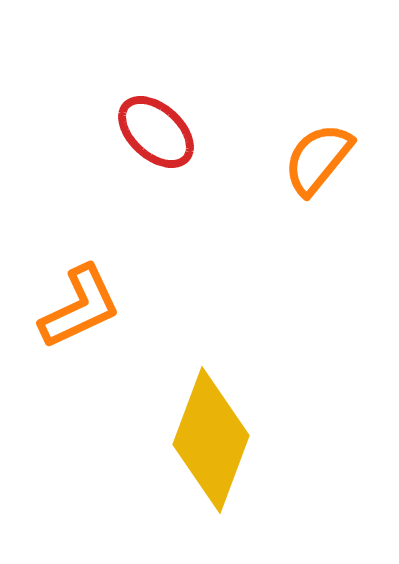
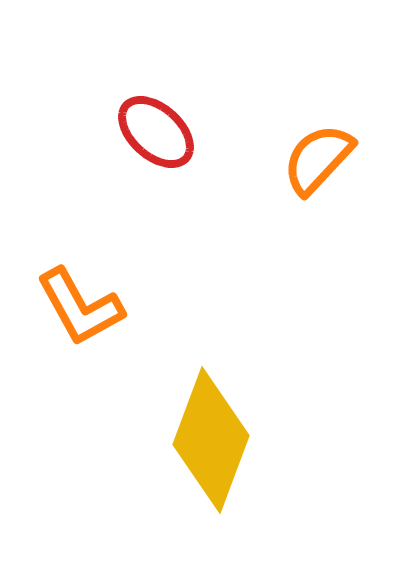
orange semicircle: rotated 4 degrees clockwise
orange L-shape: rotated 86 degrees clockwise
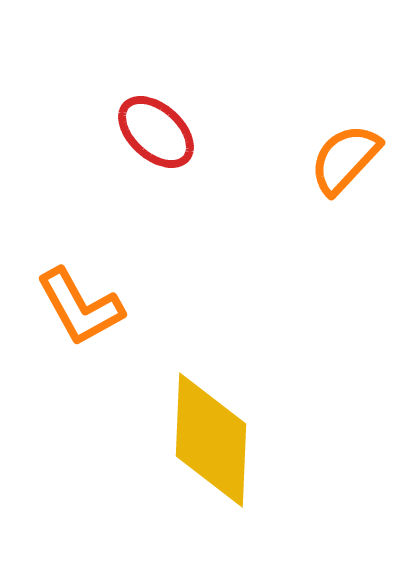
orange semicircle: moved 27 px right
yellow diamond: rotated 18 degrees counterclockwise
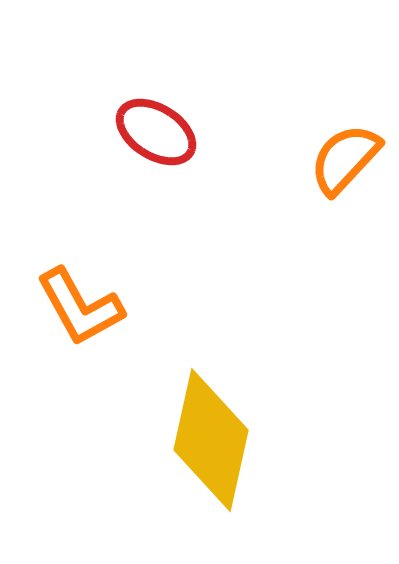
red ellipse: rotated 10 degrees counterclockwise
yellow diamond: rotated 10 degrees clockwise
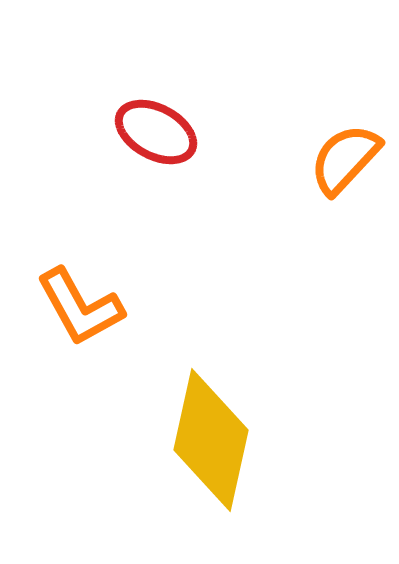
red ellipse: rotated 4 degrees counterclockwise
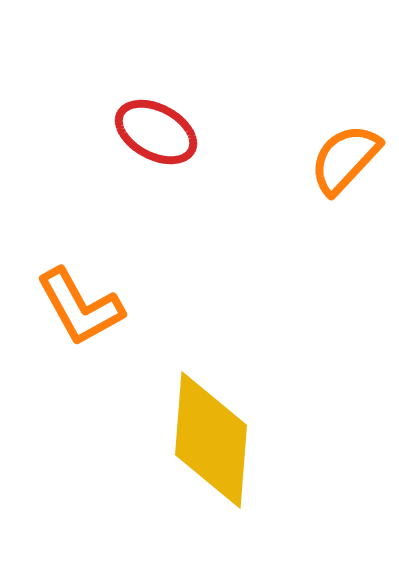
yellow diamond: rotated 8 degrees counterclockwise
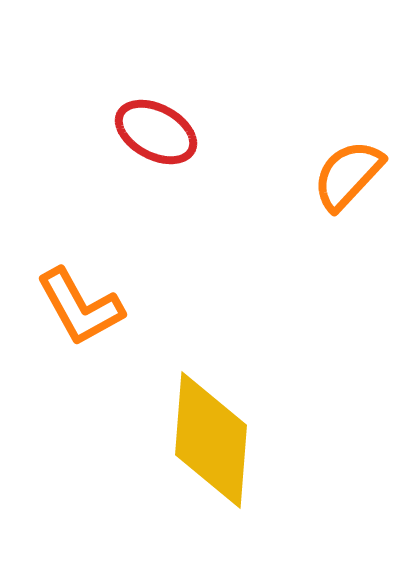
orange semicircle: moved 3 px right, 16 px down
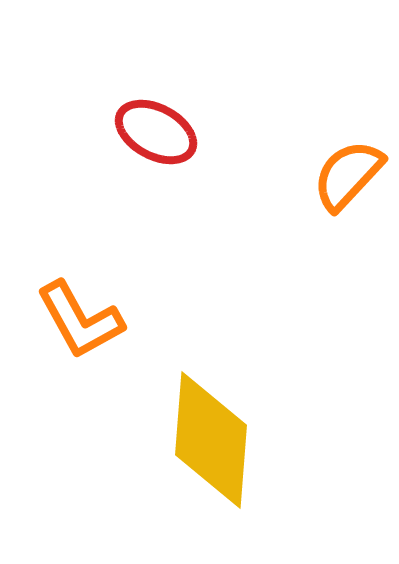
orange L-shape: moved 13 px down
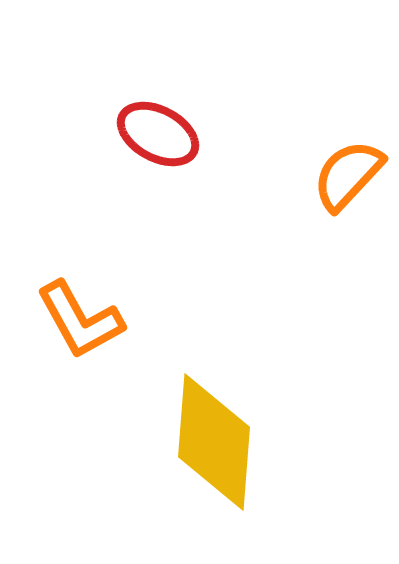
red ellipse: moved 2 px right, 2 px down
yellow diamond: moved 3 px right, 2 px down
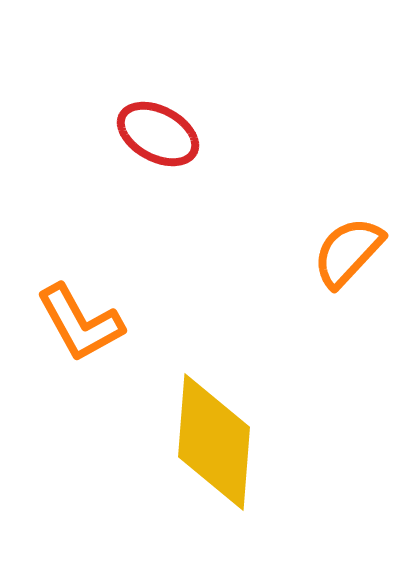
orange semicircle: moved 77 px down
orange L-shape: moved 3 px down
